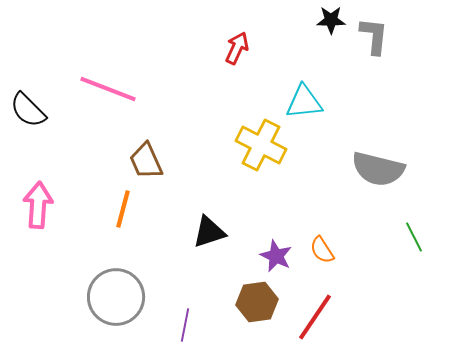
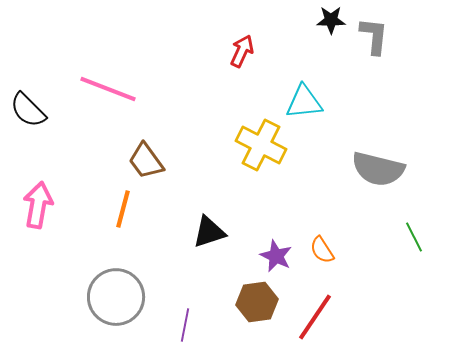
red arrow: moved 5 px right, 3 px down
brown trapezoid: rotated 12 degrees counterclockwise
pink arrow: rotated 6 degrees clockwise
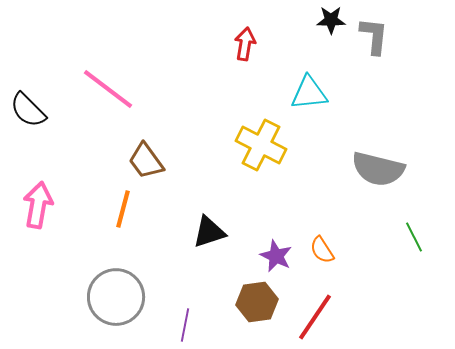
red arrow: moved 3 px right, 7 px up; rotated 16 degrees counterclockwise
pink line: rotated 16 degrees clockwise
cyan triangle: moved 5 px right, 9 px up
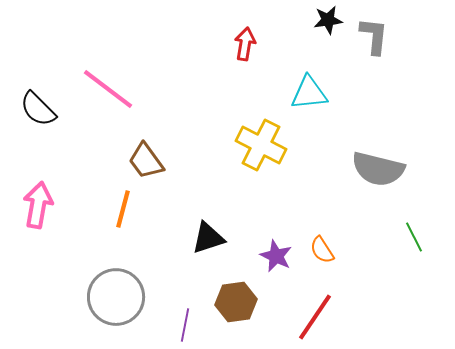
black star: moved 3 px left; rotated 8 degrees counterclockwise
black semicircle: moved 10 px right, 1 px up
black triangle: moved 1 px left, 6 px down
brown hexagon: moved 21 px left
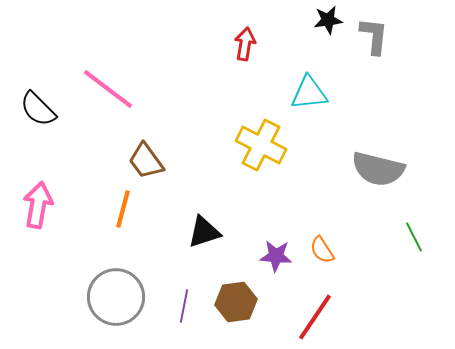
black triangle: moved 4 px left, 6 px up
purple star: rotated 20 degrees counterclockwise
purple line: moved 1 px left, 19 px up
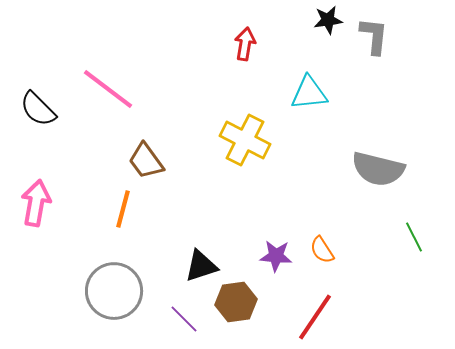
yellow cross: moved 16 px left, 5 px up
pink arrow: moved 2 px left, 2 px up
black triangle: moved 3 px left, 34 px down
gray circle: moved 2 px left, 6 px up
purple line: moved 13 px down; rotated 56 degrees counterclockwise
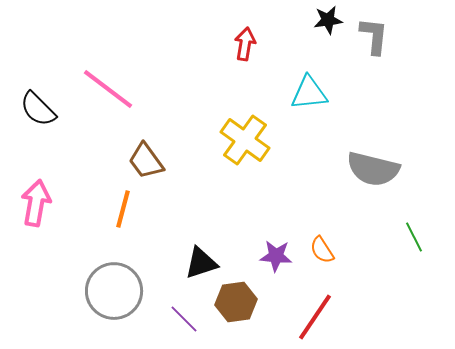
yellow cross: rotated 9 degrees clockwise
gray semicircle: moved 5 px left
black triangle: moved 3 px up
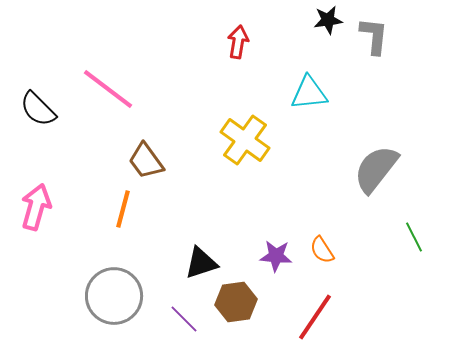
red arrow: moved 7 px left, 2 px up
gray semicircle: moved 3 px right; rotated 114 degrees clockwise
pink arrow: moved 4 px down; rotated 6 degrees clockwise
gray circle: moved 5 px down
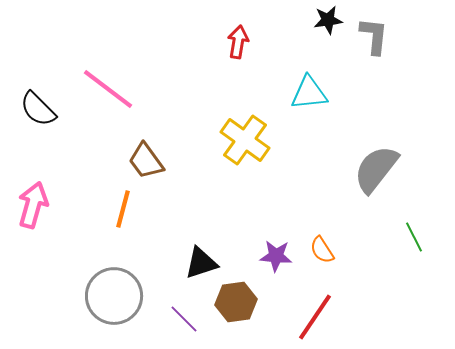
pink arrow: moved 3 px left, 2 px up
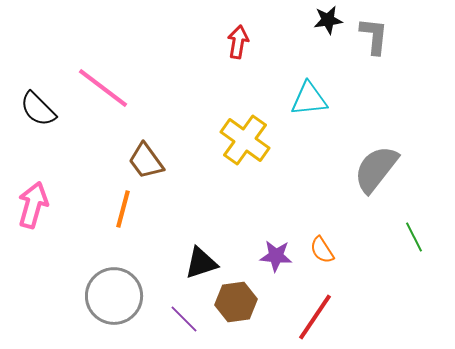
pink line: moved 5 px left, 1 px up
cyan triangle: moved 6 px down
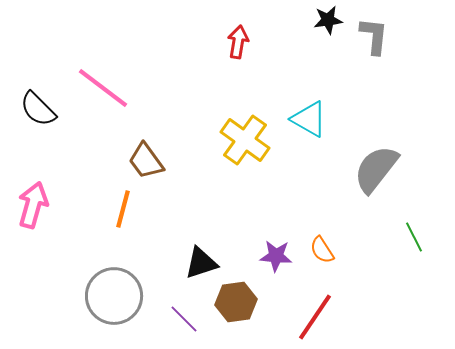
cyan triangle: moved 20 px down; rotated 36 degrees clockwise
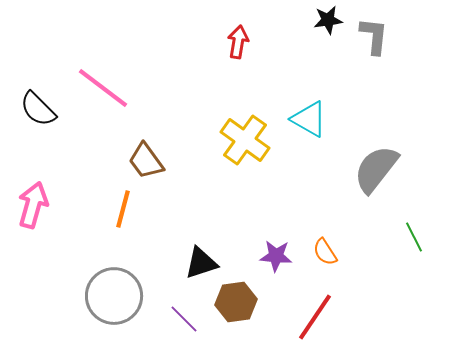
orange semicircle: moved 3 px right, 2 px down
